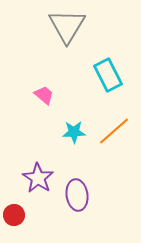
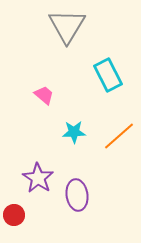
orange line: moved 5 px right, 5 px down
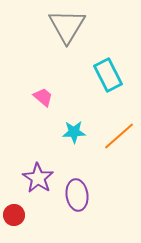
pink trapezoid: moved 1 px left, 2 px down
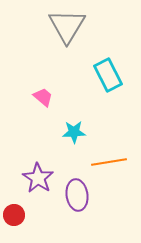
orange line: moved 10 px left, 26 px down; rotated 32 degrees clockwise
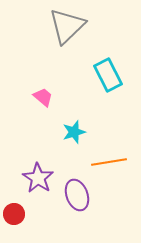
gray triangle: rotated 15 degrees clockwise
cyan star: rotated 15 degrees counterclockwise
purple ellipse: rotated 12 degrees counterclockwise
red circle: moved 1 px up
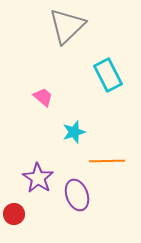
orange line: moved 2 px left, 1 px up; rotated 8 degrees clockwise
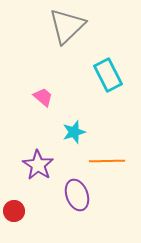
purple star: moved 13 px up
red circle: moved 3 px up
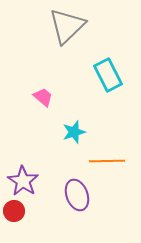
purple star: moved 15 px left, 16 px down
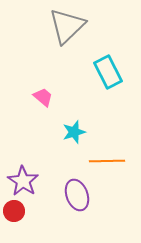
cyan rectangle: moved 3 px up
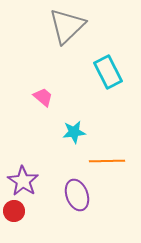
cyan star: rotated 10 degrees clockwise
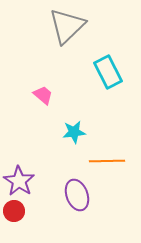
pink trapezoid: moved 2 px up
purple star: moved 4 px left
